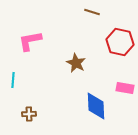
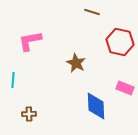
pink rectangle: rotated 12 degrees clockwise
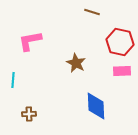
pink rectangle: moved 3 px left, 17 px up; rotated 24 degrees counterclockwise
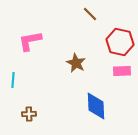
brown line: moved 2 px left, 2 px down; rotated 28 degrees clockwise
